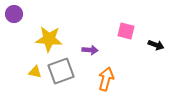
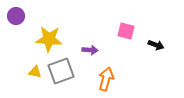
purple circle: moved 2 px right, 2 px down
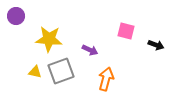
purple arrow: rotated 21 degrees clockwise
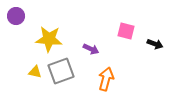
black arrow: moved 1 px left, 1 px up
purple arrow: moved 1 px right, 1 px up
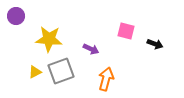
yellow triangle: rotated 40 degrees counterclockwise
